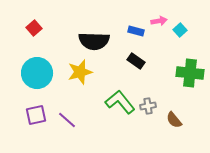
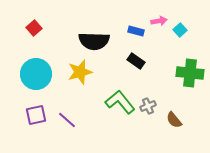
cyan circle: moved 1 px left, 1 px down
gray cross: rotated 14 degrees counterclockwise
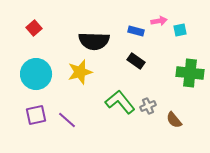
cyan square: rotated 32 degrees clockwise
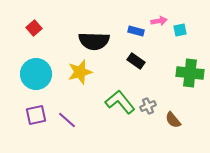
brown semicircle: moved 1 px left
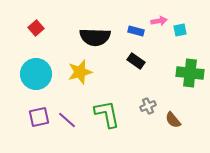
red square: moved 2 px right
black semicircle: moved 1 px right, 4 px up
green L-shape: moved 13 px left, 12 px down; rotated 28 degrees clockwise
purple square: moved 3 px right, 2 px down
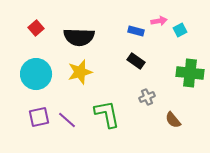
cyan square: rotated 16 degrees counterclockwise
black semicircle: moved 16 px left
gray cross: moved 1 px left, 9 px up
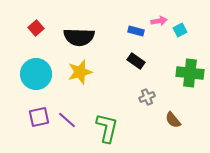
green L-shape: moved 14 px down; rotated 24 degrees clockwise
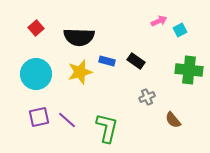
pink arrow: rotated 14 degrees counterclockwise
blue rectangle: moved 29 px left, 30 px down
green cross: moved 1 px left, 3 px up
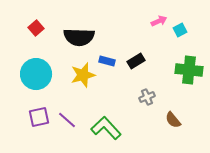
black rectangle: rotated 66 degrees counterclockwise
yellow star: moved 3 px right, 3 px down
green L-shape: moved 1 px left; rotated 56 degrees counterclockwise
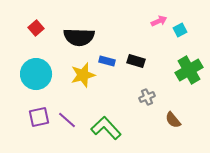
black rectangle: rotated 48 degrees clockwise
green cross: rotated 36 degrees counterclockwise
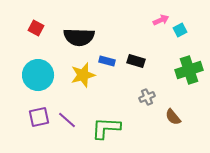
pink arrow: moved 2 px right, 1 px up
red square: rotated 21 degrees counterclockwise
green cross: rotated 12 degrees clockwise
cyan circle: moved 2 px right, 1 px down
brown semicircle: moved 3 px up
green L-shape: rotated 44 degrees counterclockwise
